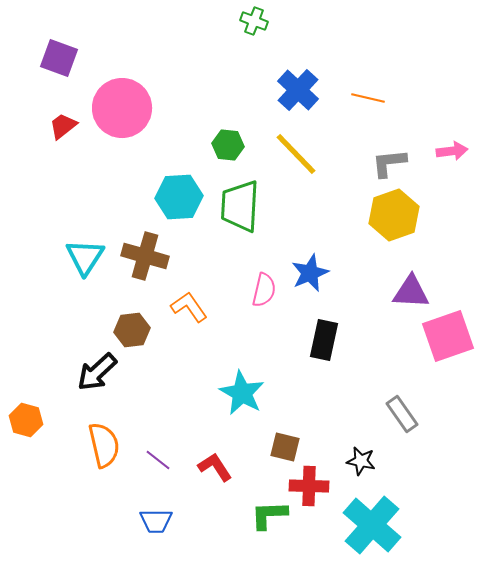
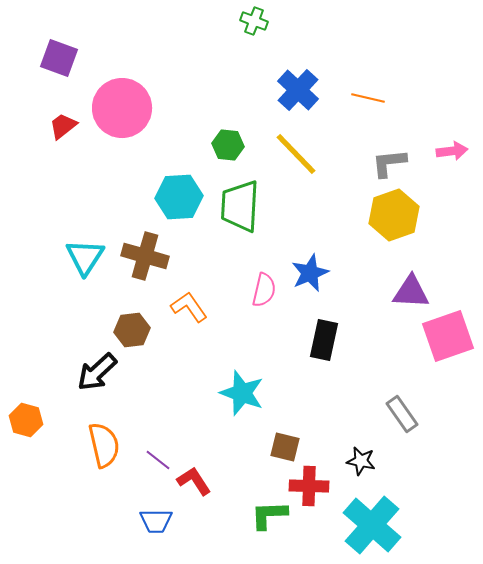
cyan star: rotated 9 degrees counterclockwise
red L-shape: moved 21 px left, 14 px down
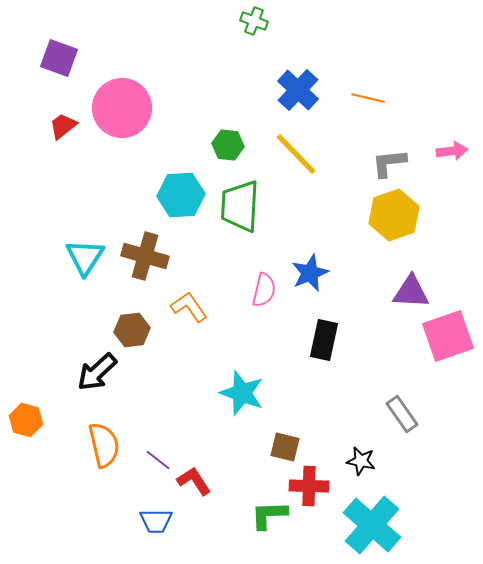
cyan hexagon: moved 2 px right, 2 px up
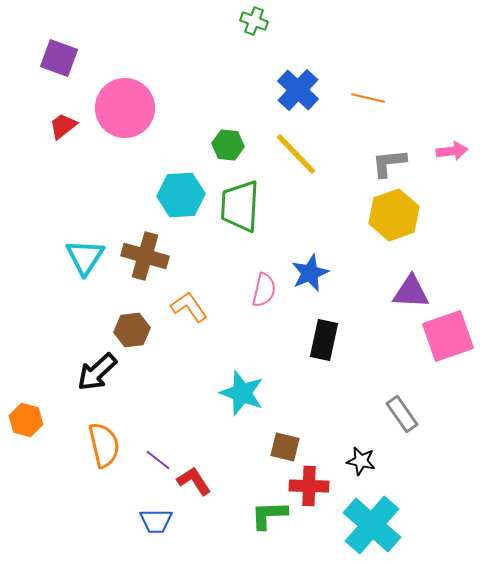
pink circle: moved 3 px right
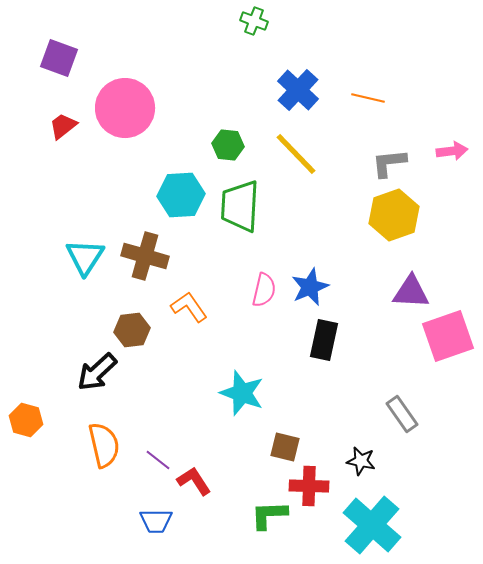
blue star: moved 14 px down
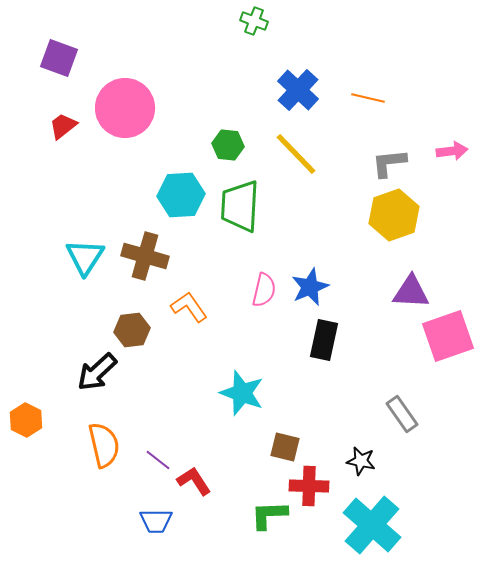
orange hexagon: rotated 12 degrees clockwise
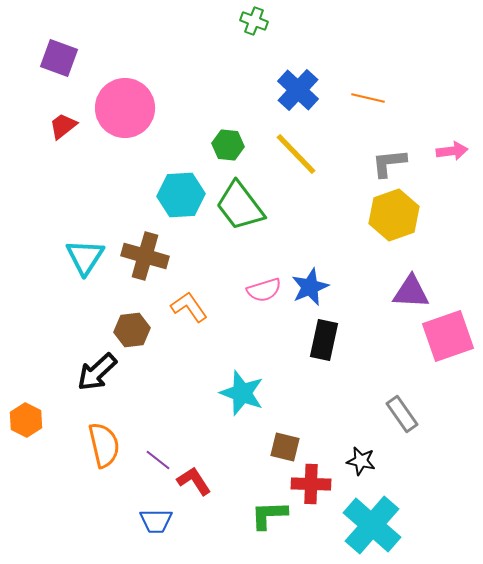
green trapezoid: rotated 40 degrees counterclockwise
pink semicircle: rotated 60 degrees clockwise
red cross: moved 2 px right, 2 px up
